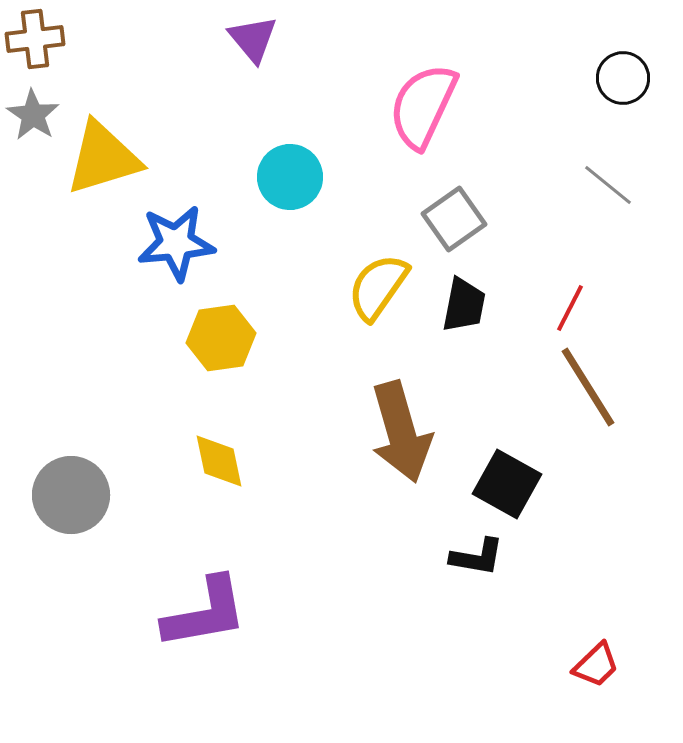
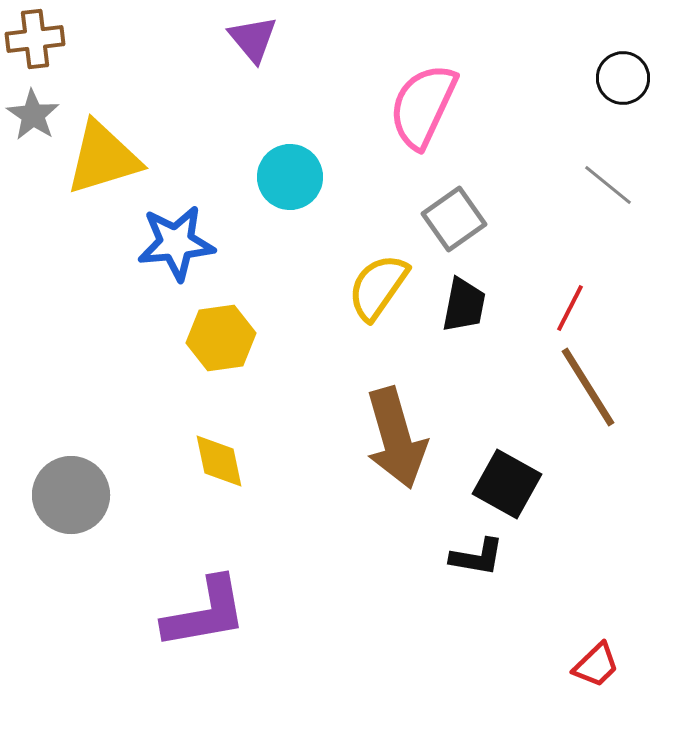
brown arrow: moved 5 px left, 6 px down
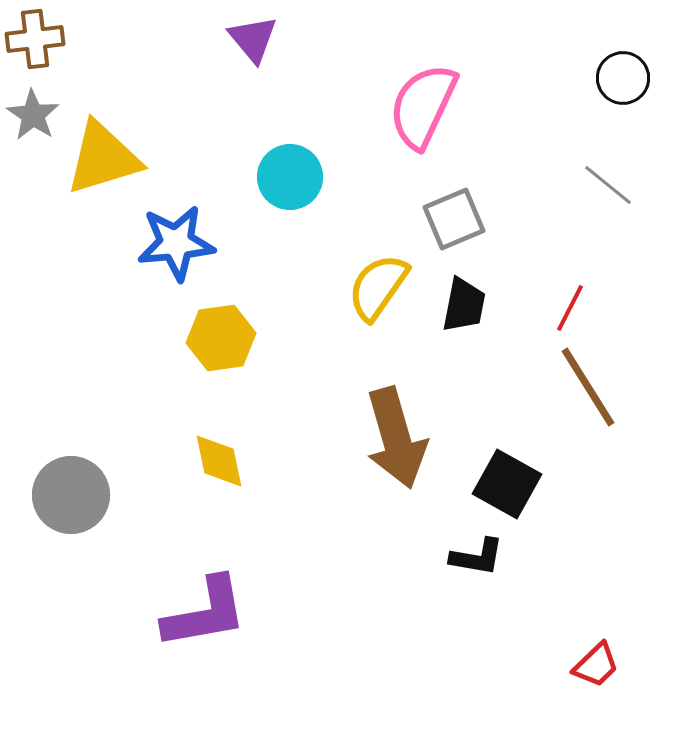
gray square: rotated 12 degrees clockwise
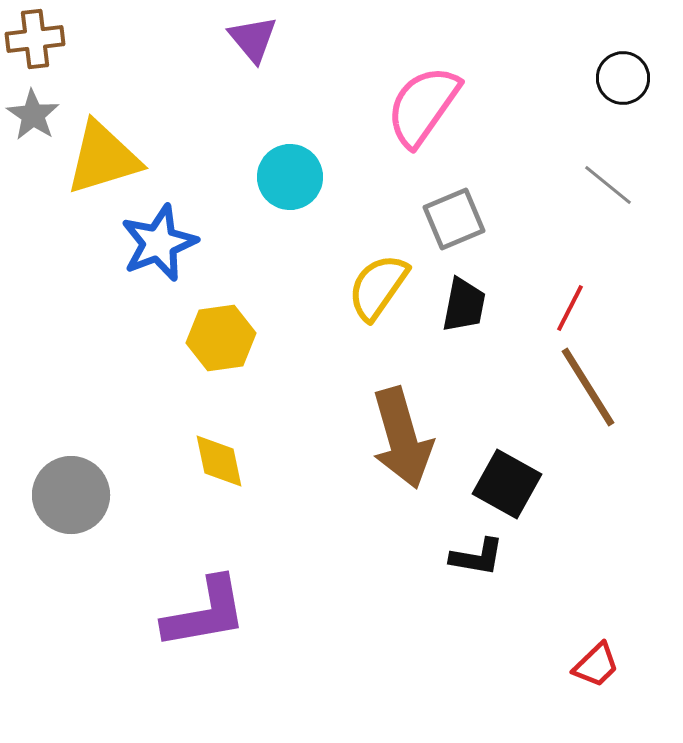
pink semicircle: rotated 10 degrees clockwise
blue star: moved 17 px left; rotated 16 degrees counterclockwise
brown arrow: moved 6 px right
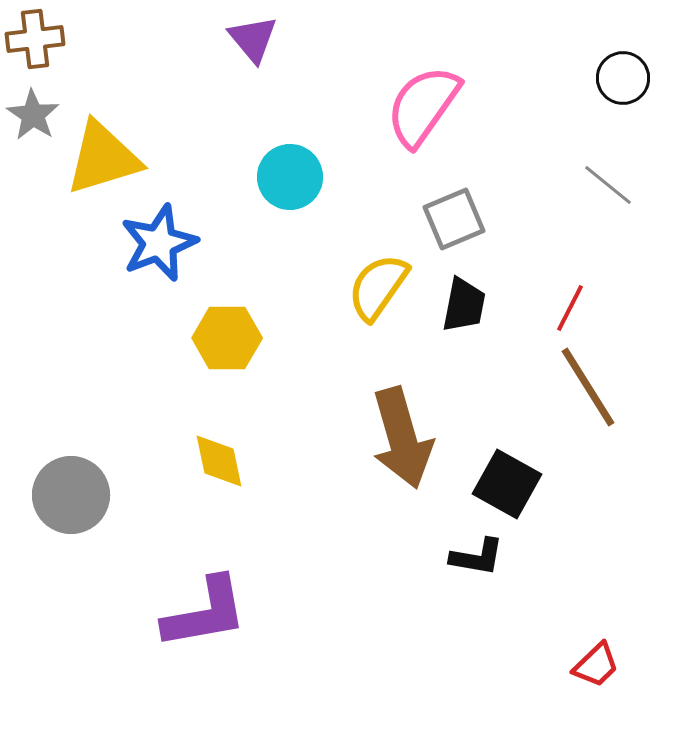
yellow hexagon: moved 6 px right; rotated 8 degrees clockwise
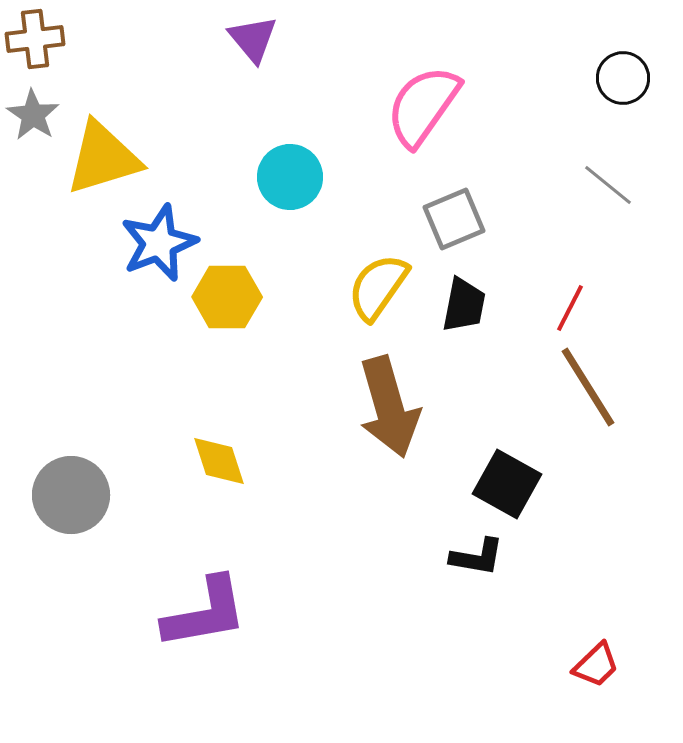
yellow hexagon: moved 41 px up
brown arrow: moved 13 px left, 31 px up
yellow diamond: rotated 6 degrees counterclockwise
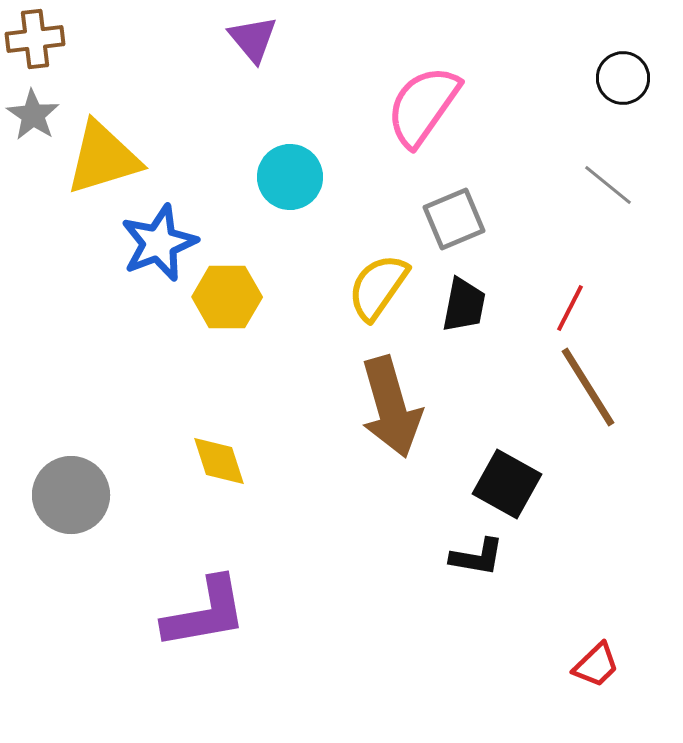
brown arrow: moved 2 px right
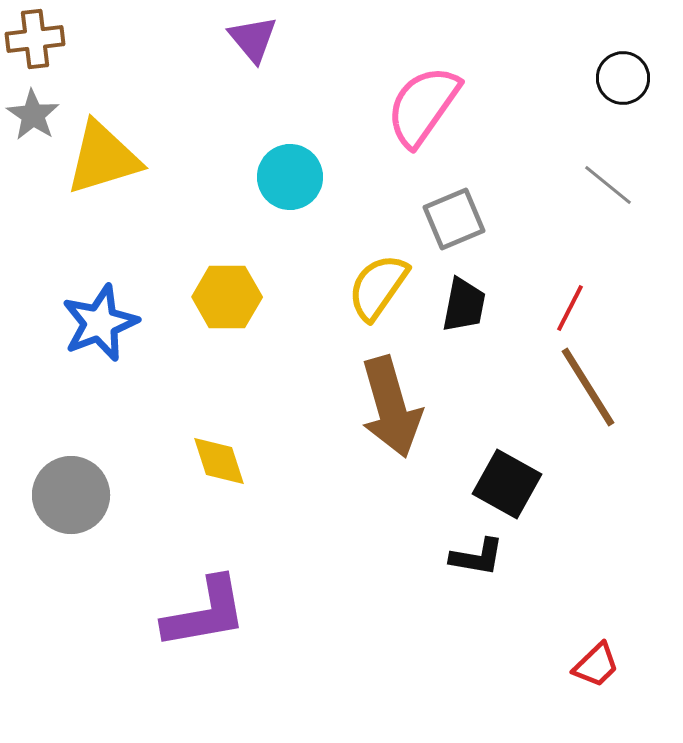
blue star: moved 59 px left, 80 px down
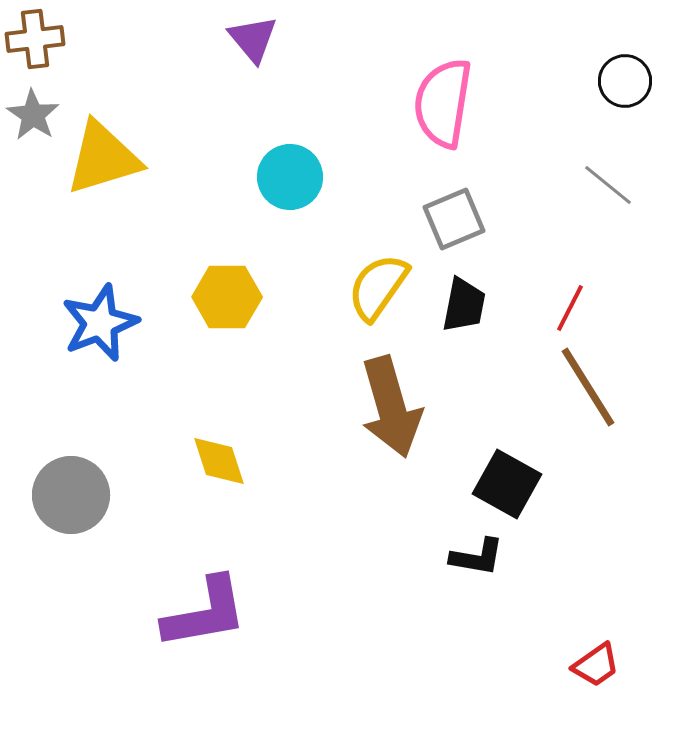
black circle: moved 2 px right, 3 px down
pink semicircle: moved 20 px right, 3 px up; rotated 26 degrees counterclockwise
red trapezoid: rotated 9 degrees clockwise
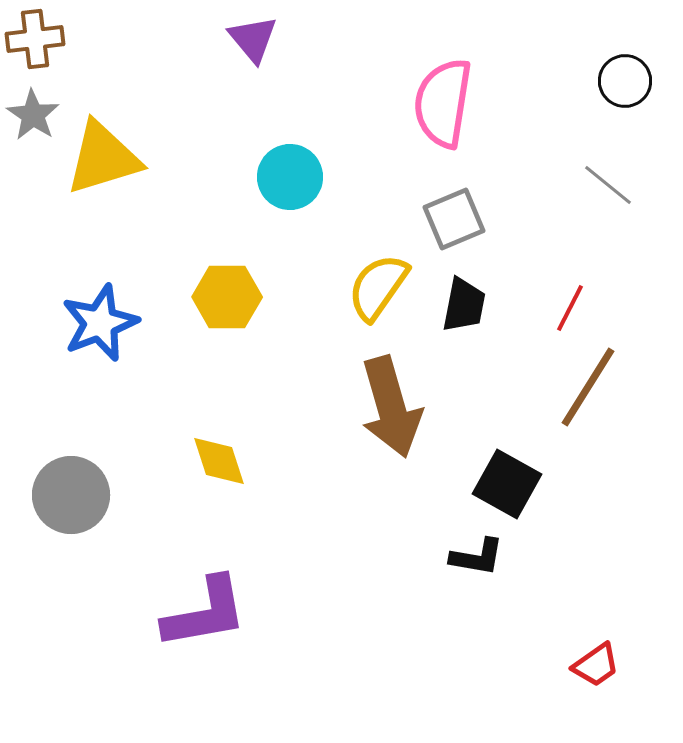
brown line: rotated 64 degrees clockwise
